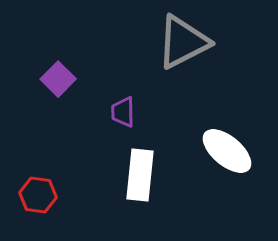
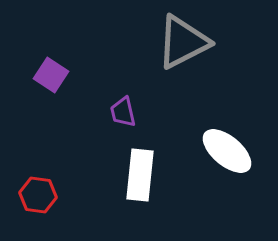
purple square: moved 7 px left, 4 px up; rotated 12 degrees counterclockwise
purple trapezoid: rotated 12 degrees counterclockwise
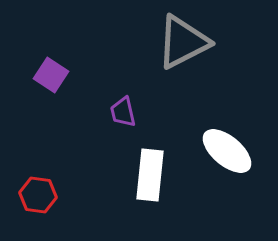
white rectangle: moved 10 px right
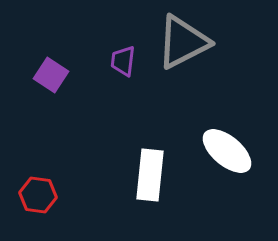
purple trapezoid: moved 51 px up; rotated 20 degrees clockwise
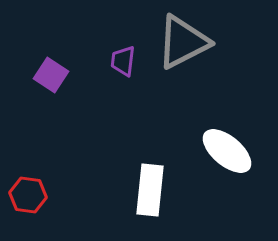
white rectangle: moved 15 px down
red hexagon: moved 10 px left
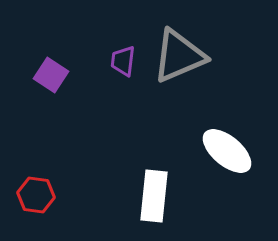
gray triangle: moved 4 px left, 14 px down; rotated 4 degrees clockwise
white rectangle: moved 4 px right, 6 px down
red hexagon: moved 8 px right
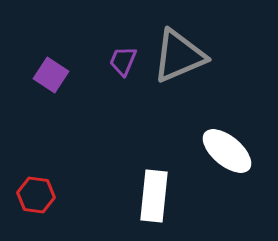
purple trapezoid: rotated 16 degrees clockwise
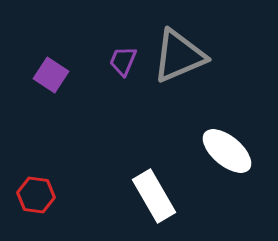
white rectangle: rotated 36 degrees counterclockwise
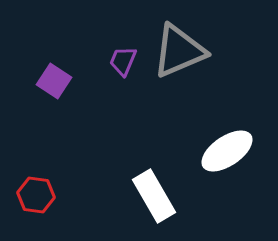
gray triangle: moved 5 px up
purple square: moved 3 px right, 6 px down
white ellipse: rotated 74 degrees counterclockwise
